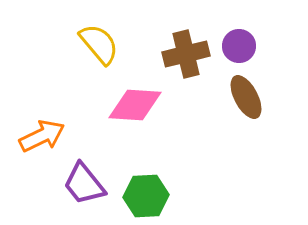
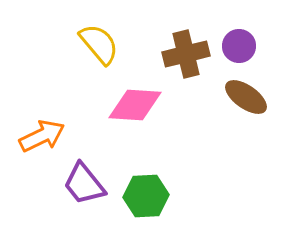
brown ellipse: rotated 27 degrees counterclockwise
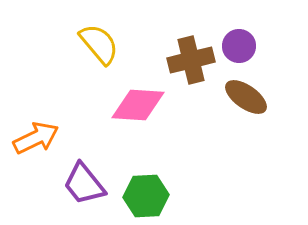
brown cross: moved 5 px right, 6 px down
pink diamond: moved 3 px right
orange arrow: moved 6 px left, 2 px down
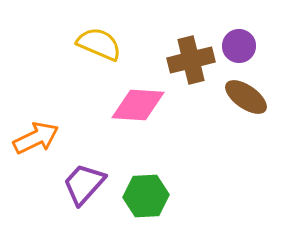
yellow semicircle: rotated 27 degrees counterclockwise
purple trapezoid: rotated 81 degrees clockwise
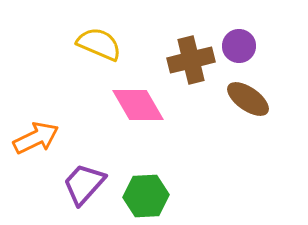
brown ellipse: moved 2 px right, 2 px down
pink diamond: rotated 56 degrees clockwise
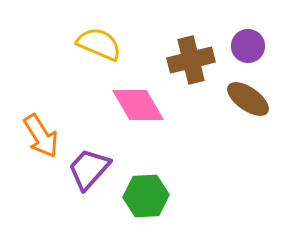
purple circle: moved 9 px right
orange arrow: moved 5 px right, 2 px up; rotated 84 degrees clockwise
purple trapezoid: moved 5 px right, 15 px up
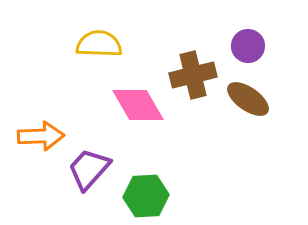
yellow semicircle: rotated 21 degrees counterclockwise
brown cross: moved 2 px right, 15 px down
orange arrow: rotated 60 degrees counterclockwise
